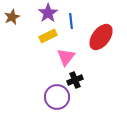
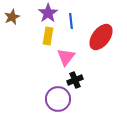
yellow rectangle: rotated 54 degrees counterclockwise
purple circle: moved 1 px right, 2 px down
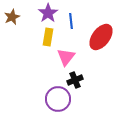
yellow rectangle: moved 1 px down
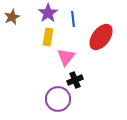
blue line: moved 2 px right, 2 px up
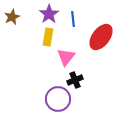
purple star: moved 1 px right, 1 px down
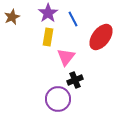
purple star: moved 1 px left, 1 px up
blue line: rotated 21 degrees counterclockwise
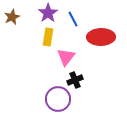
red ellipse: rotated 52 degrees clockwise
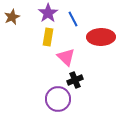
pink triangle: rotated 24 degrees counterclockwise
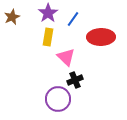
blue line: rotated 63 degrees clockwise
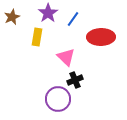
yellow rectangle: moved 11 px left
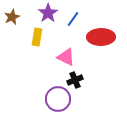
pink triangle: rotated 18 degrees counterclockwise
